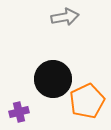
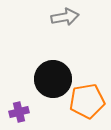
orange pentagon: rotated 16 degrees clockwise
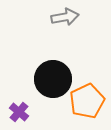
orange pentagon: rotated 16 degrees counterclockwise
purple cross: rotated 36 degrees counterclockwise
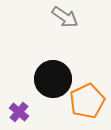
gray arrow: rotated 44 degrees clockwise
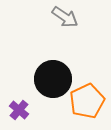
purple cross: moved 2 px up
